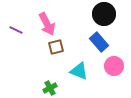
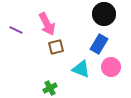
blue rectangle: moved 2 px down; rotated 72 degrees clockwise
pink circle: moved 3 px left, 1 px down
cyan triangle: moved 2 px right, 2 px up
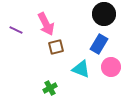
pink arrow: moved 1 px left
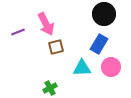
purple line: moved 2 px right, 2 px down; rotated 48 degrees counterclockwise
cyan triangle: moved 1 px right, 1 px up; rotated 24 degrees counterclockwise
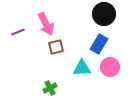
pink circle: moved 1 px left
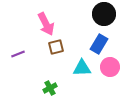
purple line: moved 22 px down
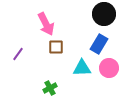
brown square: rotated 14 degrees clockwise
purple line: rotated 32 degrees counterclockwise
pink circle: moved 1 px left, 1 px down
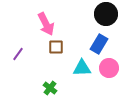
black circle: moved 2 px right
green cross: rotated 24 degrees counterclockwise
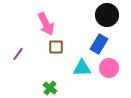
black circle: moved 1 px right, 1 px down
